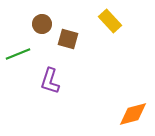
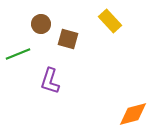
brown circle: moved 1 px left
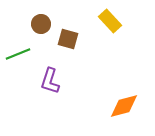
orange diamond: moved 9 px left, 8 px up
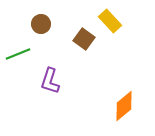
brown square: moved 16 px right; rotated 20 degrees clockwise
orange diamond: rotated 24 degrees counterclockwise
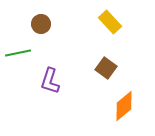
yellow rectangle: moved 1 px down
brown square: moved 22 px right, 29 px down
green line: moved 1 px up; rotated 10 degrees clockwise
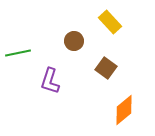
brown circle: moved 33 px right, 17 px down
orange diamond: moved 4 px down
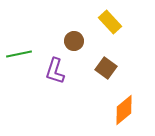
green line: moved 1 px right, 1 px down
purple L-shape: moved 5 px right, 10 px up
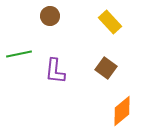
brown circle: moved 24 px left, 25 px up
purple L-shape: rotated 12 degrees counterclockwise
orange diamond: moved 2 px left, 1 px down
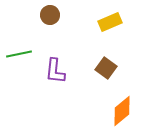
brown circle: moved 1 px up
yellow rectangle: rotated 70 degrees counterclockwise
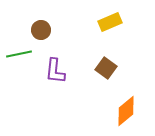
brown circle: moved 9 px left, 15 px down
orange diamond: moved 4 px right
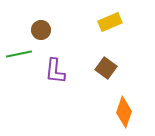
orange diamond: moved 2 px left, 1 px down; rotated 32 degrees counterclockwise
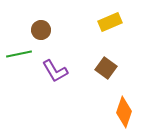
purple L-shape: rotated 36 degrees counterclockwise
